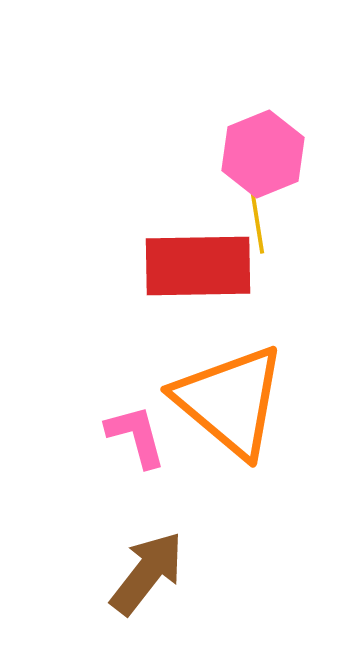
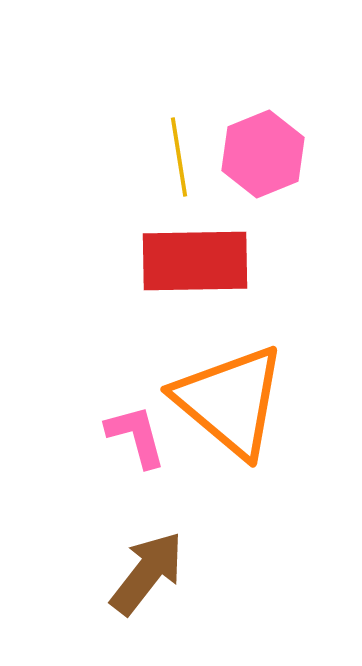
yellow line: moved 77 px left, 57 px up
red rectangle: moved 3 px left, 5 px up
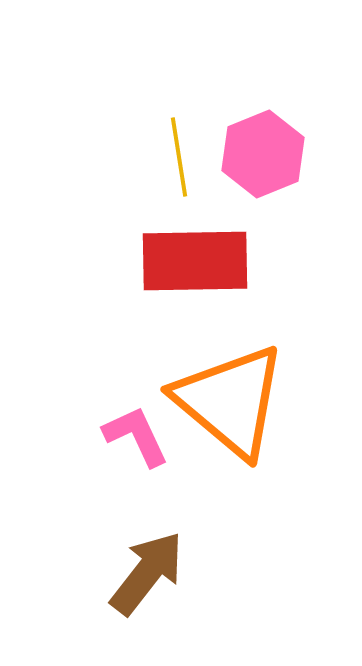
pink L-shape: rotated 10 degrees counterclockwise
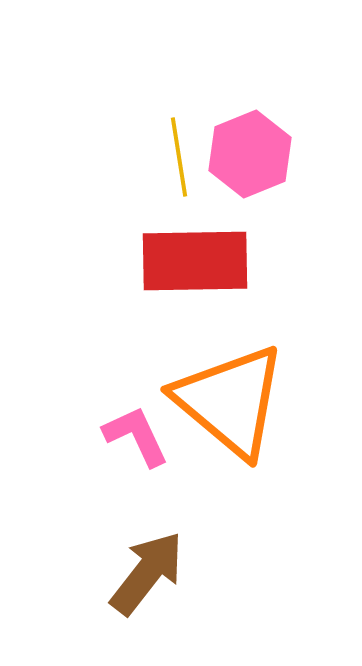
pink hexagon: moved 13 px left
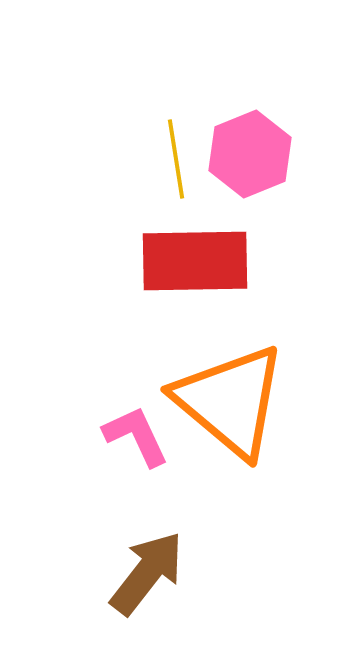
yellow line: moved 3 px left, 2 px down
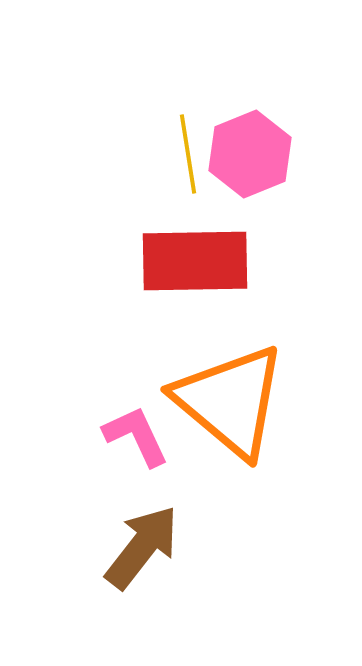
yellow line: moved 12 px right, 5 px up
brown arrow: moved 5 px left, 26 px up
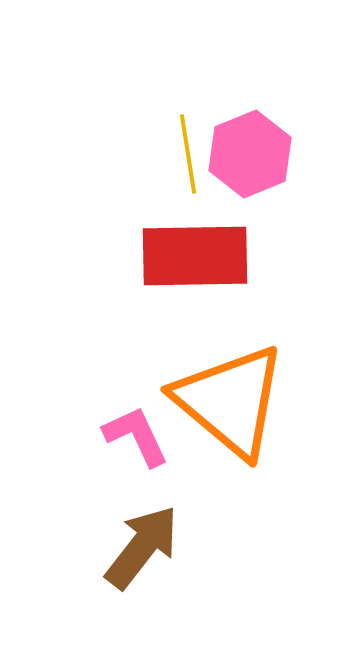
red rectangle: moved 5 px up
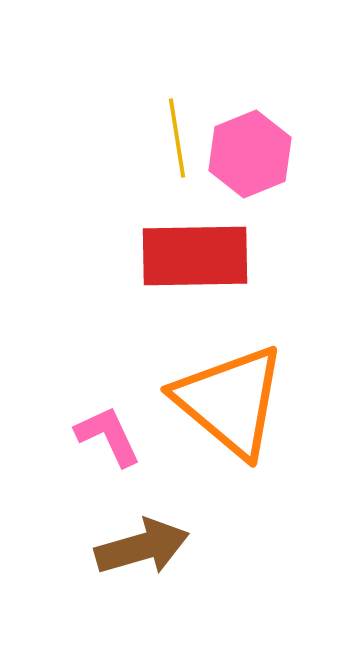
yellow line: moved 11 px left, 16 px up
pink L-shape: moved 28 px left
brown arrow: rotated 36 degrees clockwise
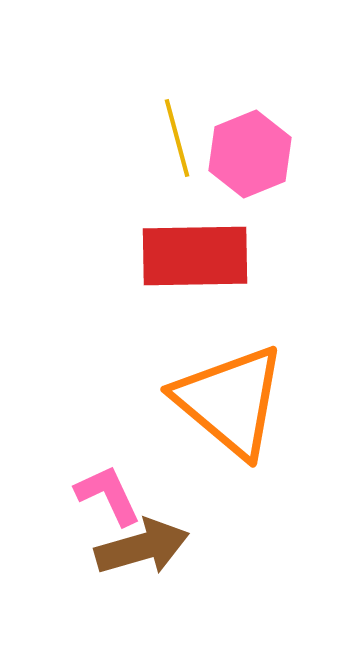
yellow line: rotated 6 degrees counterclockwise
pink L-shape: moved 59 px down
